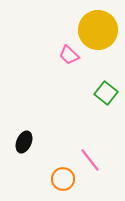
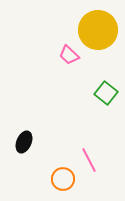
pink line: moved 1 px left; rotated 10 degrees clockwise
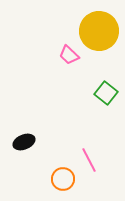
yellow circle: moved 1 px right, 1 px down
black ellipse: rotated 45 degrees clockwise
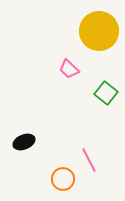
pink trapezoid: moved 14 px down
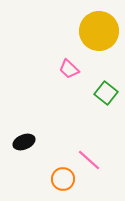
pink line: rotated 20 degrees counterclockwise
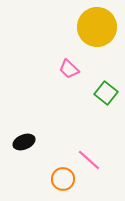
yellow circle: moved 2 px left, 4 px up
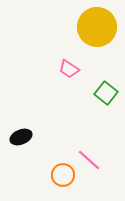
pink trapezoid: rotated 10 degrees counterclockwise
black ellipse: moved 3 px left, 5 px up
orange circle: moved 4 px up
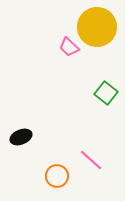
pink trapezoid: moved 22 px up; rotated 10 degrees clockwise
pink line: moved 2 px right
orange circle: moved 6 px left, 1 px down
